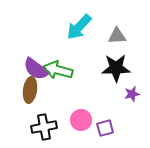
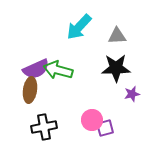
purple semicircle: rotated 60 degrees counterclockwise
pink circle: moved 11 px right
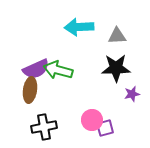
cyan arrow: rotated 44 degrees clockwise
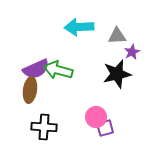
black star: moved 1 px right, 6 px down; rotated 12 degrees counterclockwise
purple star: moved 42 px up; rotated 14 degrees counterclockwise
pink circle: moved 4 px right, 3 px up
black cross: rotated 15 degrees clockwise
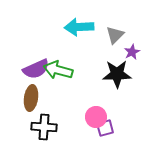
gray triangle: moved 2 px left, 1 px up; rotated 42 degrees counterclockwise
black star: rotated 12 degrees clockwise
brown ellipse: moved 1 px right, 8 px down
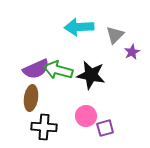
black star: moved 26 px left, 1 px down; rotated 12 degrees clockwise
pink circle: moved 10 px left, 1 px up
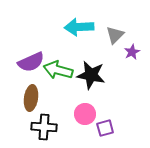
purple semicircle: moved 5 px left, 7 px up
pink circle: moved 1 px left, 2 px up
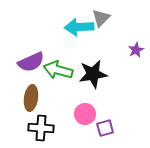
gray triangle: moved 14 px left, 17 px up
purple star: moved 4 px right, 2 px up
black star: moved 2 px right, 1 px up; rotated 20 degrees counterclockwise
black cross: moved 3 px left, 1 px down
